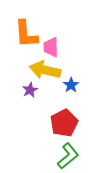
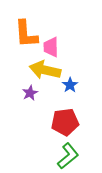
blue star: moved 1 px left
purple star: moved 3 px down
red pentagon: moved 1 px right, 1 px up; rotated 20 degrees clockwise
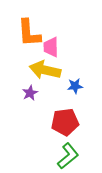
orange L-shape: moved 3 px right, 1 px up
blue star: moved 5 px right, 1 px down; rotated 28 degrees clockwise
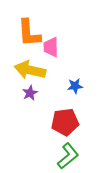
yellow arrow: moved 15 px left
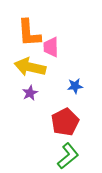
yellow arrow: moved 3 px up
red pentagon: rotated 20 degrees counterclockwise
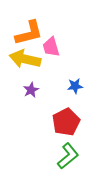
orange L-shape: rotated 100 degrees counterclockwise
pink trapezoid: rotated 15 degrees counterclockwise
yellow arrow: moved 5 px left, 8 px up
purple star: moved 1 px right, 3 px up
red pentagon: moved 1 px right
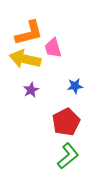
pink trapezoid: moved 2 px right, 1 px down
